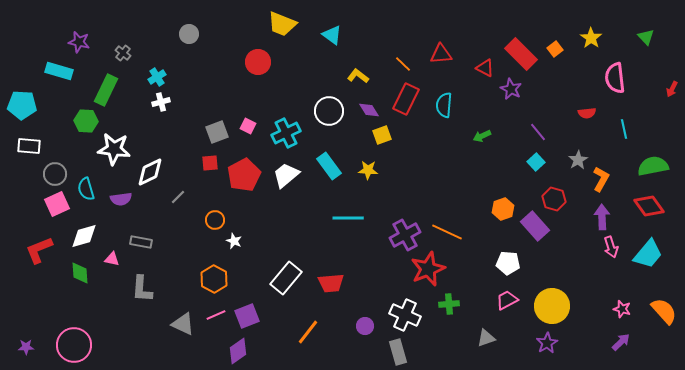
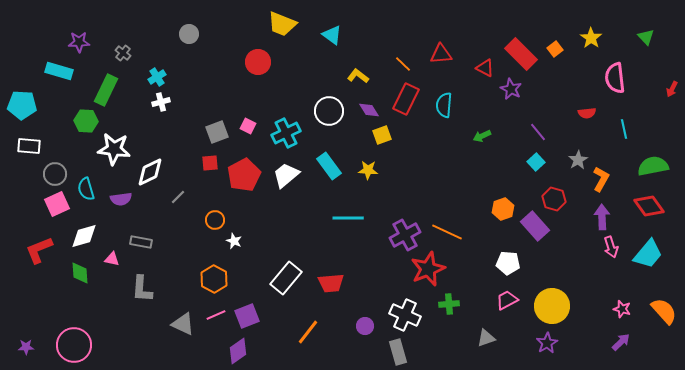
purple star at (79, 42): rotated 15 degrees counterclockwise
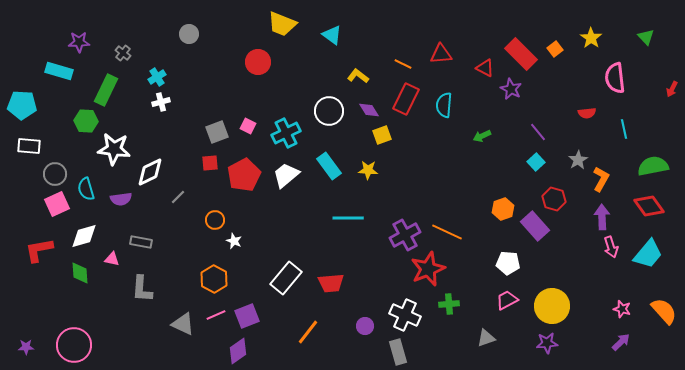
orange line at (403, 64): rotated 18 degrees counterclockwise
red L-shape at (39, 250): rotated 12 degrees clockwise
purple star at (547, 343): rotated 25 degrees clockwise
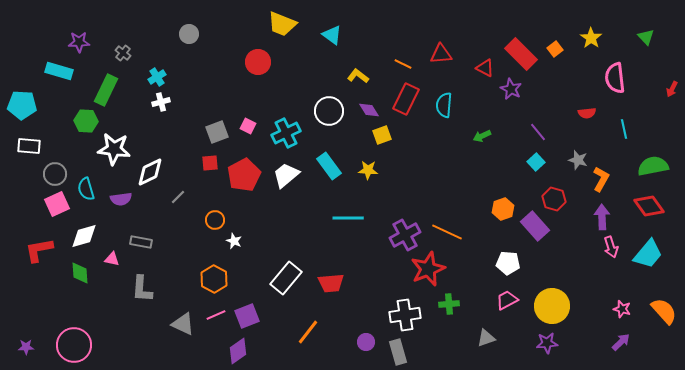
gray star at (578, 160): rotated 24 degrees counterclockwise
white cross at (405, 315): rotated 32 degrees counterclockwise
purple circle at (365, 326): moved 1 px right, 16 px down
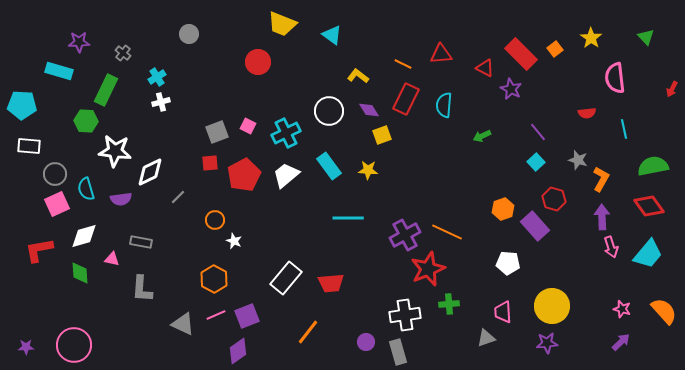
white star at (114, 149): moved 1 px right, 2 px down
pink trapezoid at (507, 300): moved 4 px left, 12 px down; rotated 65 degrees counterclockwise
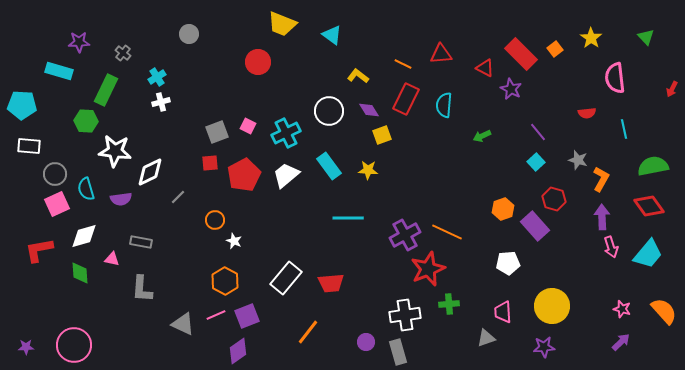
white pentagon at (508, 263): rotated 10 degrees counterclockwise
orange hexagon at (214, 279): moved 11 px right, 2 px down
purple star at (547, 343): moved 3 px left, 4 px down
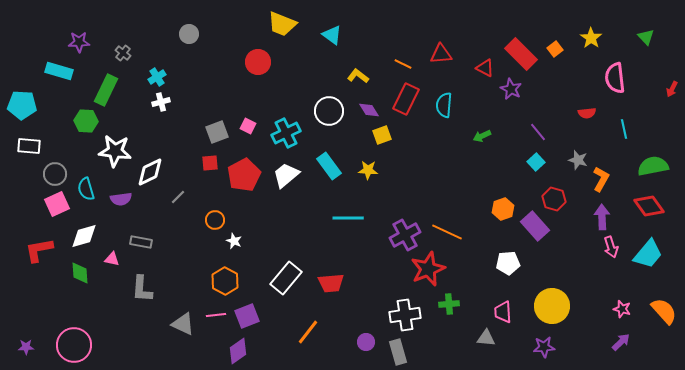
pink line at (216, 315): rotated 18 degrees clockwise
gray triangle at (486, 338): rotated 24 degrees clockwise
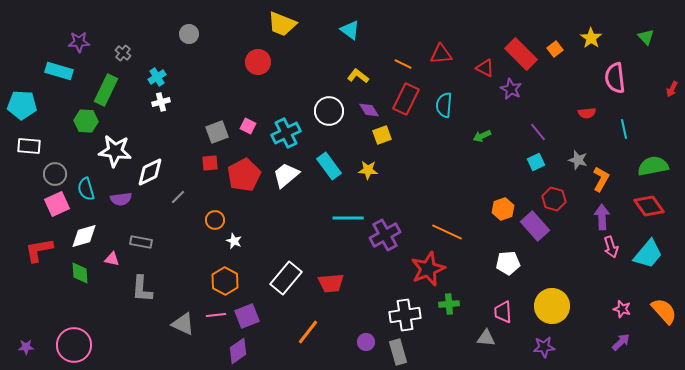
cyan triangle at (332, 35): moved 18 px right, 5 px up
cyan square at (536, 162): rotated 18 degrees clockwise
purple cross at (405, 235): moved 20 px left
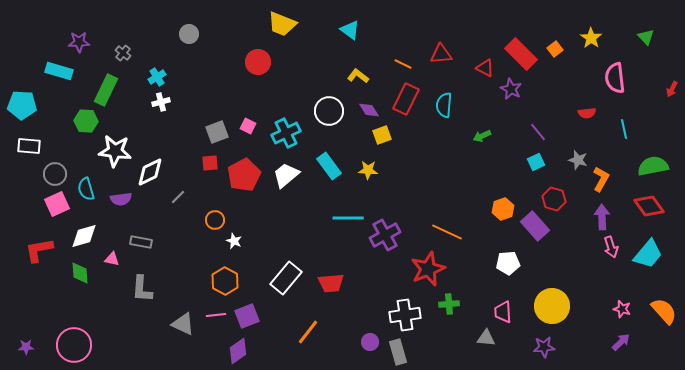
purple circle at (366, 342): moved 4 px right
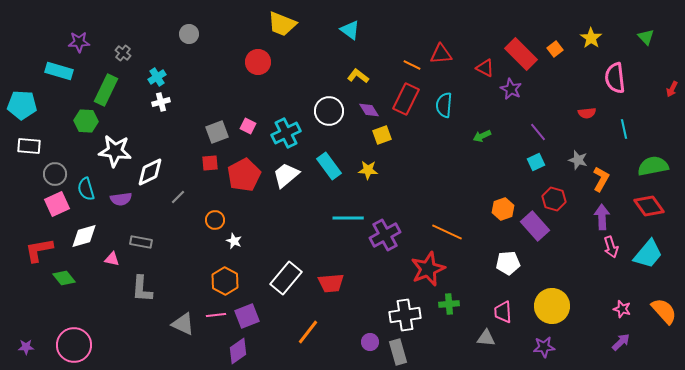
orange line at (403, 64): moved 9 px right, 1 px down
green diamond at (80, 273): moved 16 px left, 5 px down; rotated 35 degrees counterclockwise
